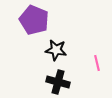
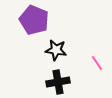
pink line: rotated 21 degrees counterclockwise
black cross: rotated 25 degrees counterclockwise
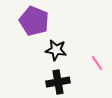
purple pentagon: moved 1 px down
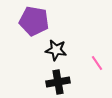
purple pentagon: rotated 12 degrees counterclockwise
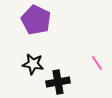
purple pentagon: moved 2 px right, 1 px up; rotated 16 degrees clockwise
black star: moved 23 px left, 14 px down
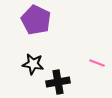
pink line: rotated 35 degrees counterclockwise
